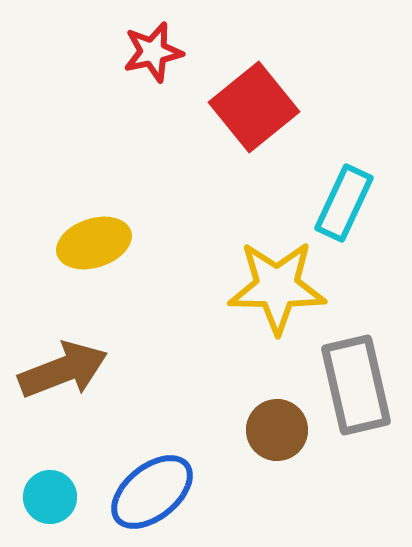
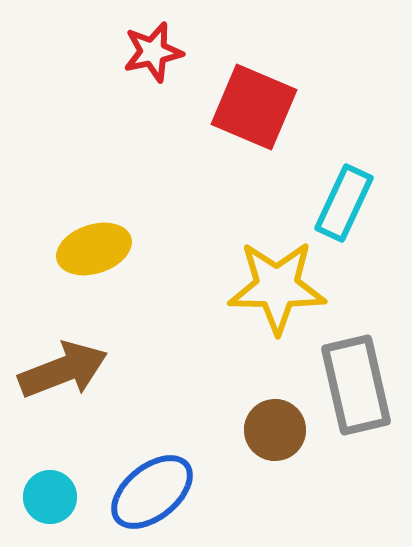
red square: rotated 28 degrees counterclockwise
yellow ellipse: moved 6 px down
brown circle: moved 2 px left
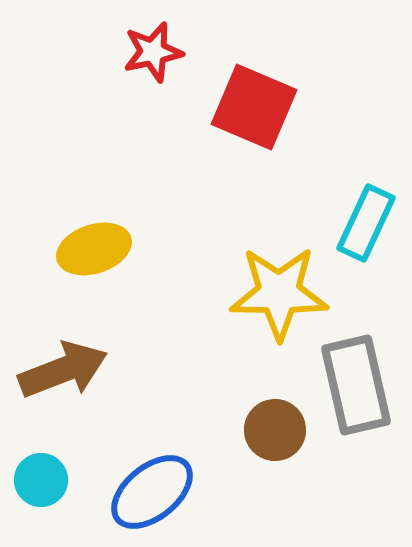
cyan rectangle: moved 22 px right, 20 px down
yellow star: moved 2 px right, 6 px down
cyan circle: moved 9 px left, 17 px up
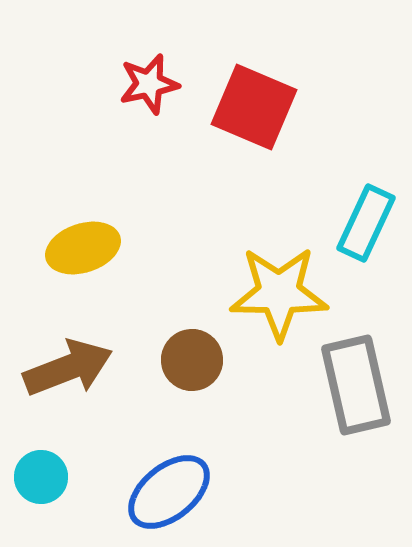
red star: moved 4 px left, 32 px down
yellow ellipse: moved 11 px left, 1 px up
brown arrow: moved 5 px right, 2 px up
brown circle: moved 83 px left, 70 px up
cyan circle: moved 3 px up
blue ellipse: moved 17 px right
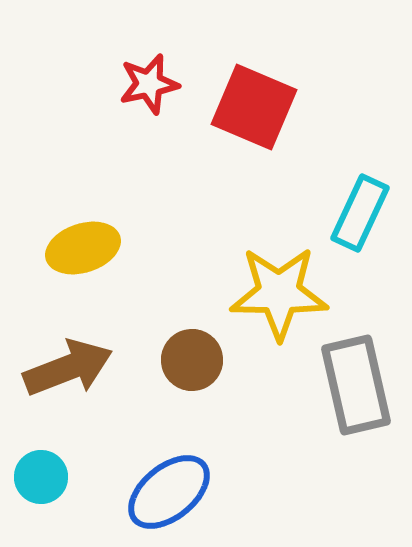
cyan rectangle: moved 6 px left, 10 px up
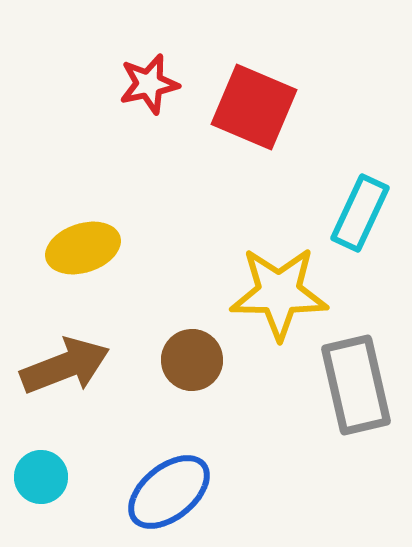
brown arrow: moved 3 px left, 2 px up
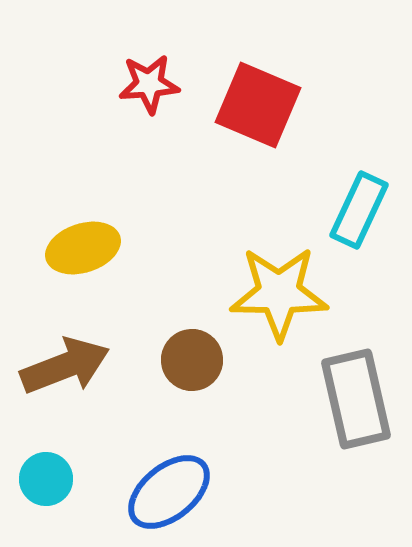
red star: rotated 8 degrees clockwise
red square: moved 4 px right, 2 px up
cyan rectangle: moved 1 px left, 3 px up
gray rectangle: moved 14 px down
cyan circle: moved 5 px right, 2 px down
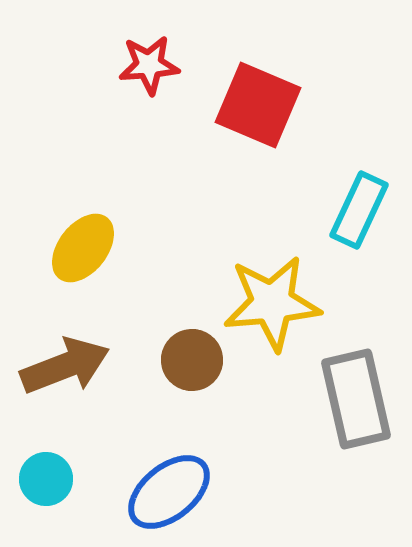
red star: moved 19 px up
yellow ellipse: rotated 34 degrees counterclockwise
yellow star: moved 7 px left, 10 px down; rotated 6 degrees counterclockwise
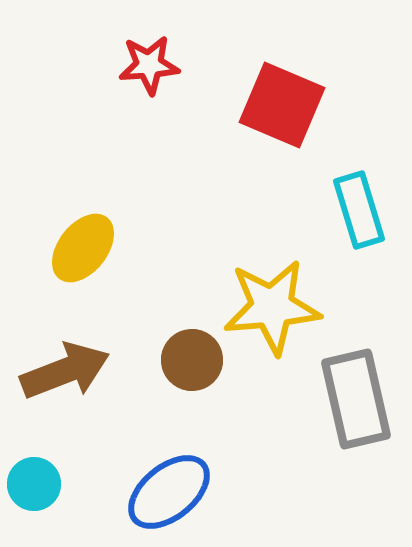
red square: moved 24 px right
cyan rectangle: rotated 42 degrees counterclockwise
yellow star: moved 4 px down
brown arrow: moved 5 px down
cyan circle: moved 12 px left, 5 px down
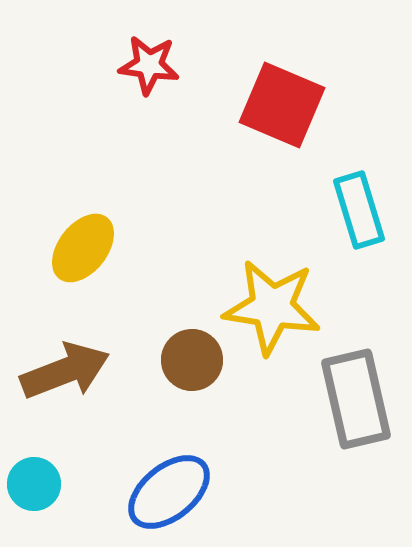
red star: rotated 12 degrees clockwise
yellow star: rotated 14 degrees clockwise
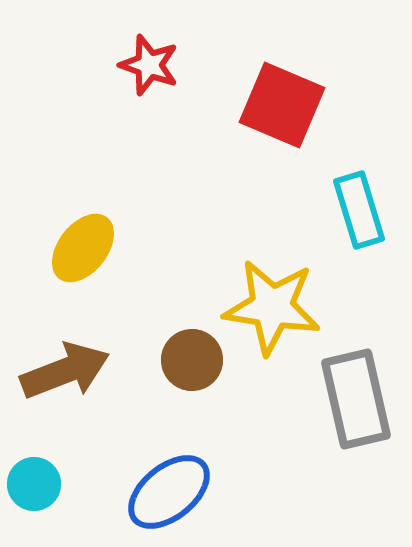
red star: rotated 12 degrees clockwise
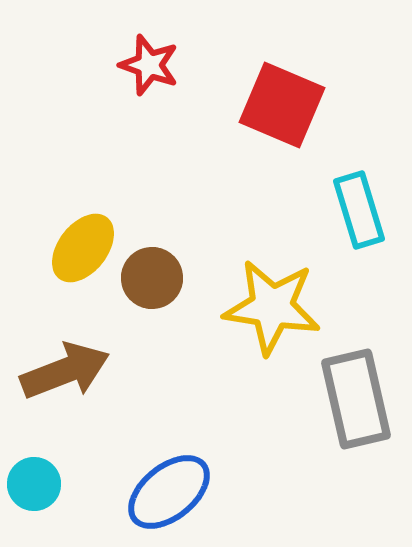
brown circle: moved 40 px left, 82 px up
